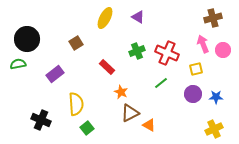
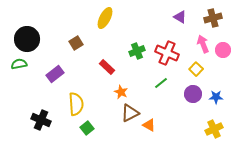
purple triangle: moved 42 px right
green semicircle: moved 1 px right
yellow square: rotated 32 degrees counterclockwise
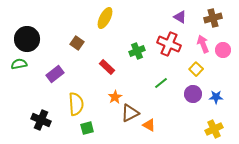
brown square: moved 1 px right; rotated 24 degrees counterclockwise
red cross: moved 2 px right, 9 px up
orange star: moved 6 px left, 5 px down; rotated 16 degrees clockwise
green square: rotated 24 degrees clockwise
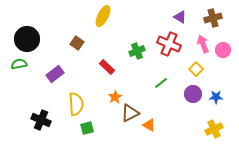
yellow ellipse: moved 2 px left, 2 px up
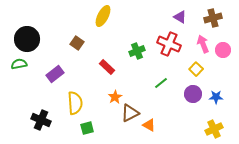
yellow semicircle: moved 1 px left, 1 px up
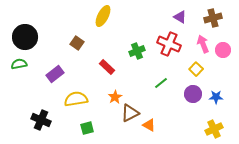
black circle: moved 2 px left, 2 px up
yellow semicircle: moved 1 px right, 4 px up; rotated 95 degrees counterclockwise
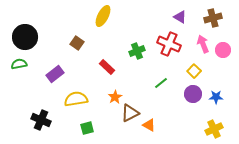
yellow square: moved 2 px left, 2 px down
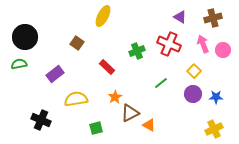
green square: moved 9 px right
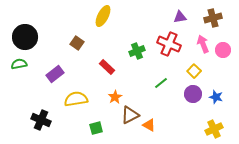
purple triangle: rotated 40 degrees counterclockwise
blue star: rotated 16 degrees clockwise
brown triangle: moved 2 px down
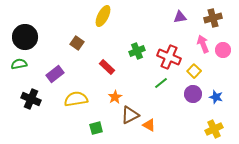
red cross: moved 13 px down
black cross: moved 10 px left, 21 px up
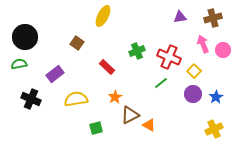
blue star: rotated 24 degrees clockwise
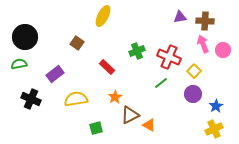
brown cross: moved 8 px left, 3 px down; rotated 18 degrees clockwise
blue star: moved 9 px down
